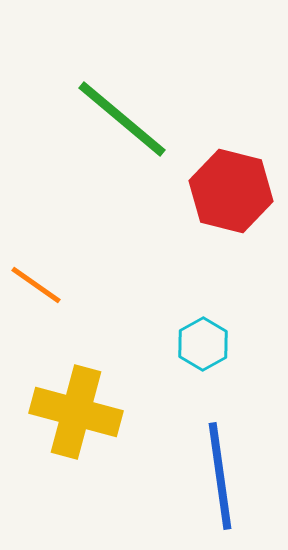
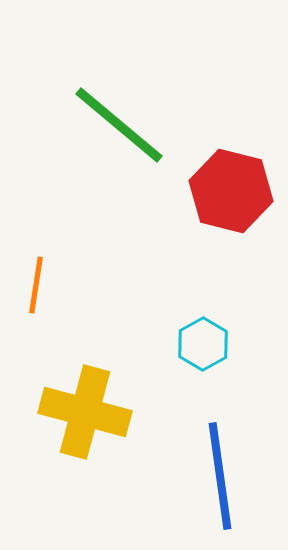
green line: moved 3 px left, 6 px down
orange line: rotated 64 degrees clockwise
yellow cross: moved 9 px right
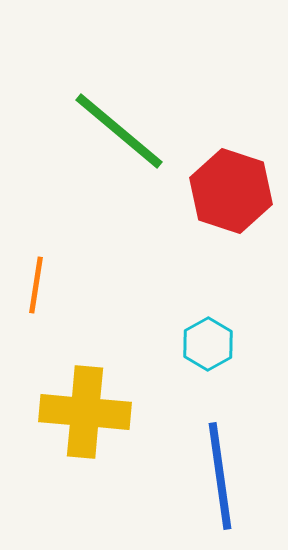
green line: moved 6 px down
red hexagon: rotated 4 degrees clockwise
cyan hexagon: moved 5 px right
yellow cross: rotated 10 degrees counterclockwise
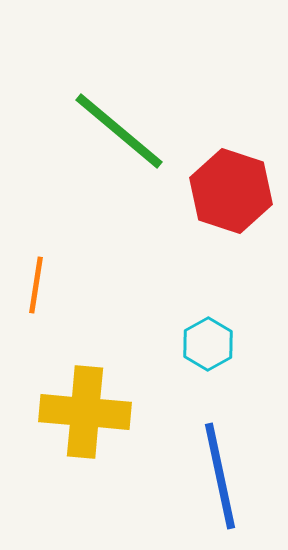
blue line: rotated 4 degrees counterclockwise
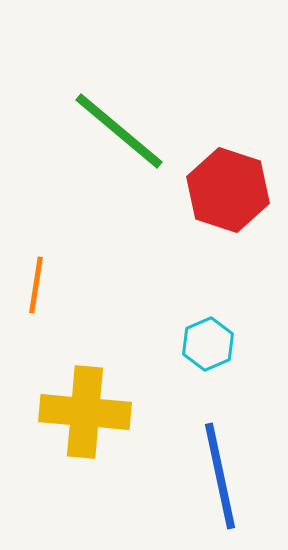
red hexagon: moved 3 px left, 1 px up
cyan hexagon: rotated 6 degrees clockwise
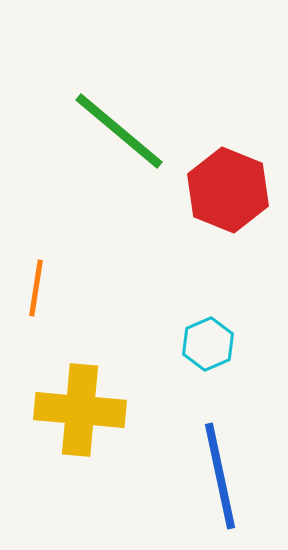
red hexagon: rotated 4 degrees clockwise
orange line: moved 3 px down
yellow cross: moved 5 px left, 2 px up
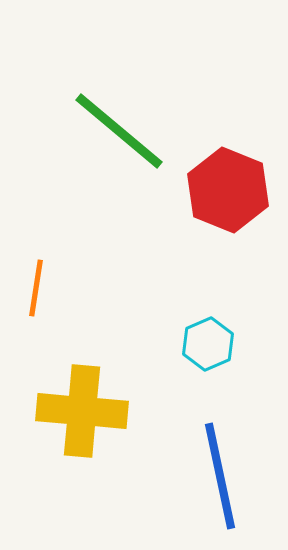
yellow cross: moved 2 px right, 1 px down
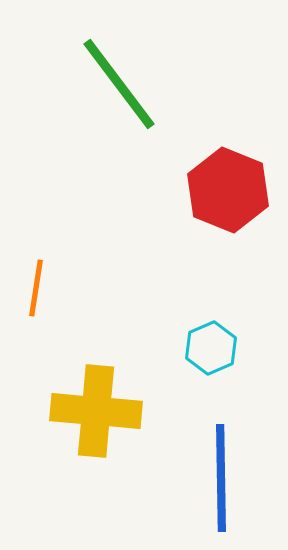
green line: moved 47 px up; rotated 13 degrees clockwise
cyan hexagon: moved 3 px right, 4 px down
yellow cross: moved 14 px right
blue line: moved 1 px right, 2 px down; rotated 11 degrees clockwise
